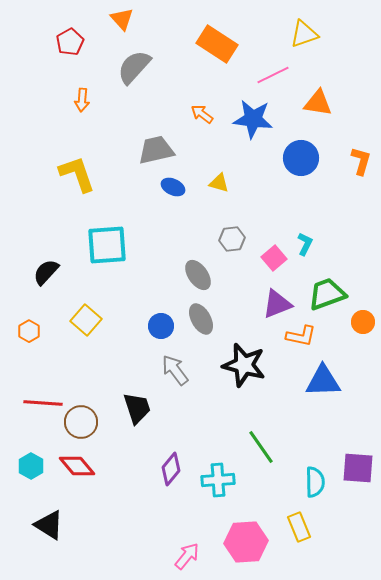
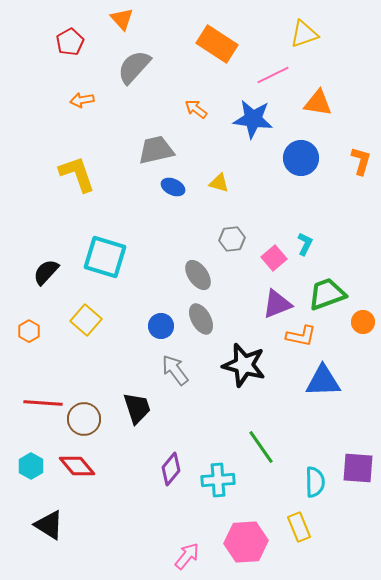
orange arrow at (82, 100): rotated 75 degrees clockwise
orange arrow at (202, 114): moved 6 px left, 5 px up
cyan square at (107, 245): moved 2 px left, 12 px down; rotated 21 degrees clockwise
brown circle at (81, 422): moved 3 px right, 3 px up
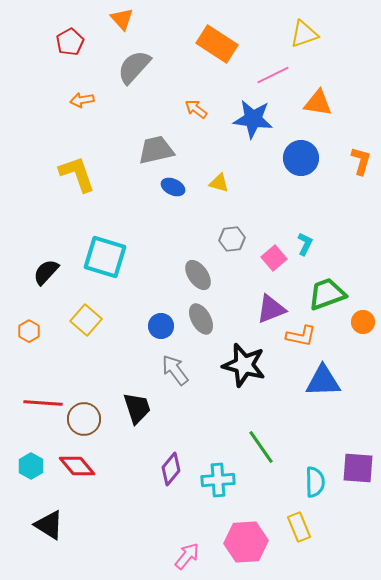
purple triangle at (277, 304): moved 6 px left, 5 px down
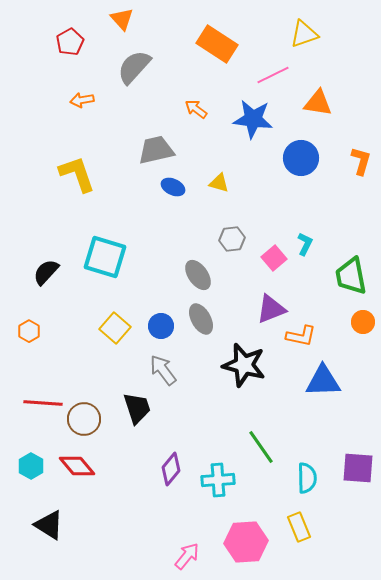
green trapezoid at (327, 294): moved 24 px right, 18 px up; rotated 81 degrees counterclockwise
yellow square at (86, 320): moved 29 px right, 8 px down
gray arrow at (175, 370): moved 12 px left
cyan semicircle at (315, 482): moved 8 px left, 4 px up
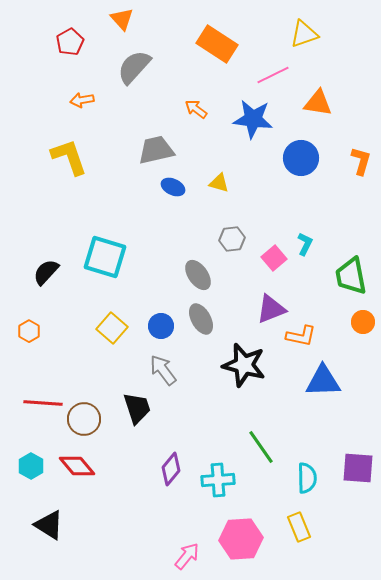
yellow L-shape at (77, 174): moved 8 px left, 17 px up
yellow square at (115, 328): moved 3 px left
pink hexagon at (246, 542): moved 5 px left, 3 px up
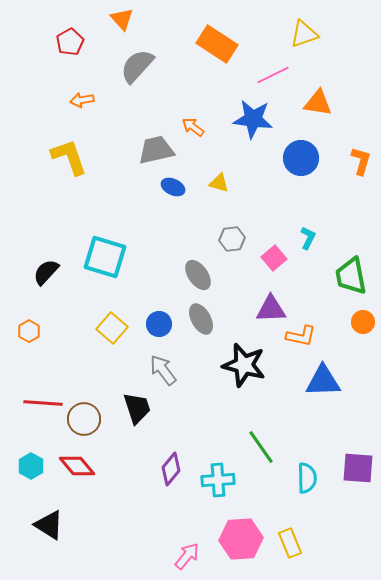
gray semicircle at (134, 67): moved 3 px right, 1 px up
orange arrow at (196, 109): moved 3 px left, 18 px down
cyan L-shape at (305, 244): moved 3 px right, 6 px up
purple triangle at (271, 309): rotated 20 degrees clockwise
blue circle at (161, 326): moved 2 px left, 2 px up
yellow rectangle at (299, 527): moved 9 px left, 16 px down
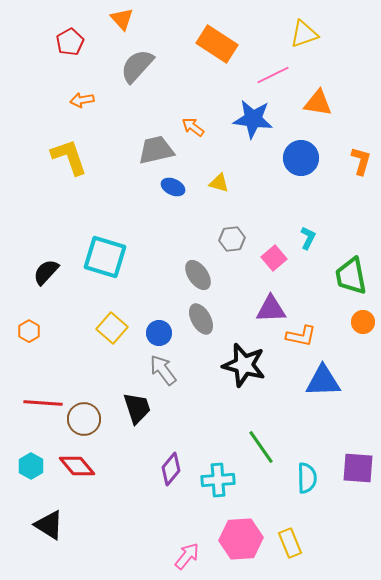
blue circle at (159, 324): moved 9 px down
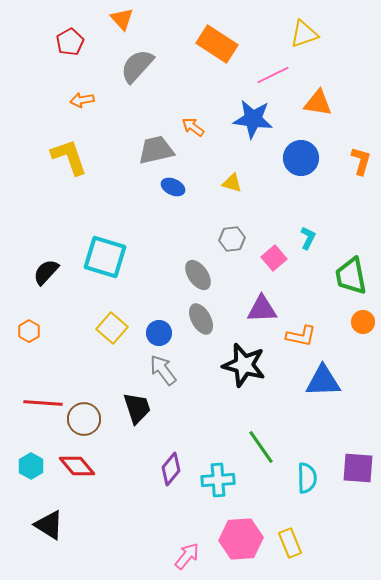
yellow triangle at (219, 183): moved 13 px right
purple triangle at (271, 309): moved 9 px left
